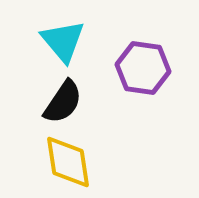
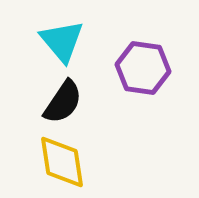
cyan triangle: moved 1 px left
yellow diamond: moved 6 px left
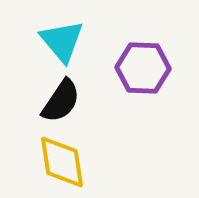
purple hexagon: rotated 6 degrees counterclockwise
black semicircle: moved 2 px left, 1 px up
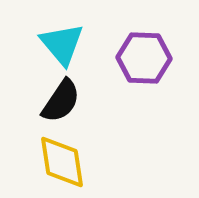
cyan triangle: moved 3 px down
purple hexagon: moved 1 px right, 10 px up
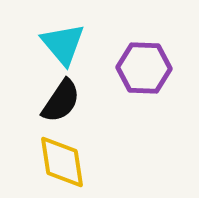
cyan triangle: moved 1 px right
purple hexagon: moved 10 px down
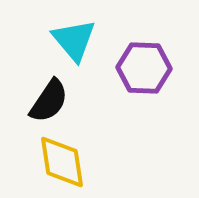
cyan triangle: moved 11 px right, 4 px up
black semicircle: moved 12 px left
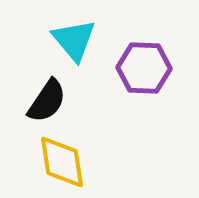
black semicircle: moved 2 px left
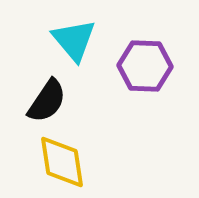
purple hexagon: moved 1 px right, 2 px up
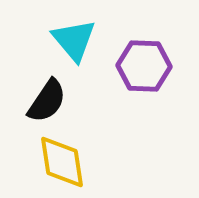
purple hexagon: moved 1 px left
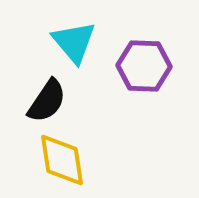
cyan triangle: moved 2 px down
yellow diamond: moved 2 px up
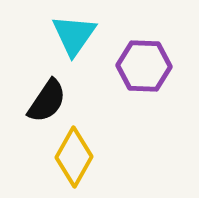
cyan triangle: moved 7 px up; rotated 15 degrees clockwise
yellow diamond: moved 12 px right, 3 px up; rotated 38 degrees clockwise
